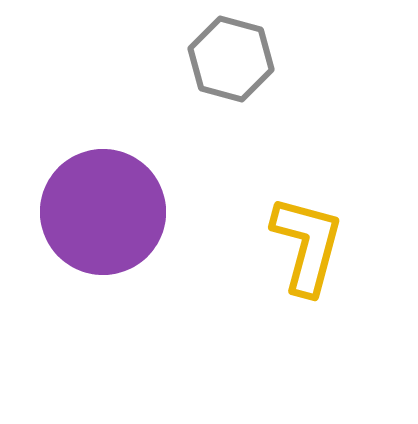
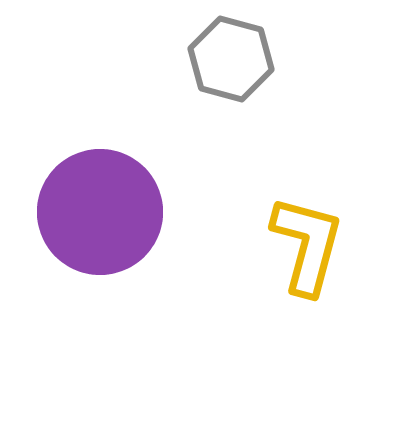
purple circle: moved 3 px left
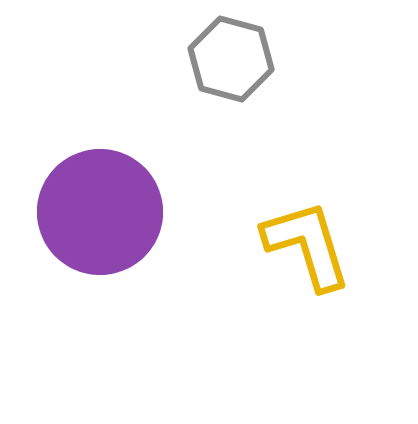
yellow L-shape: rotated 32 degrees counterclockwise
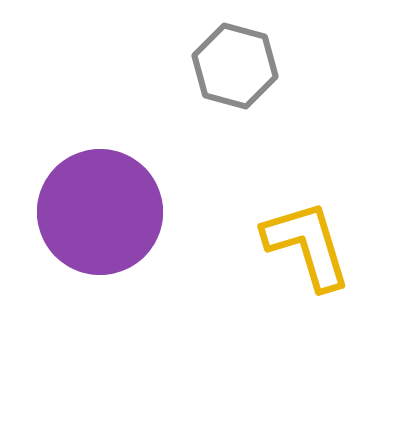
gray hexagon: moved 4 px right, 7 px down
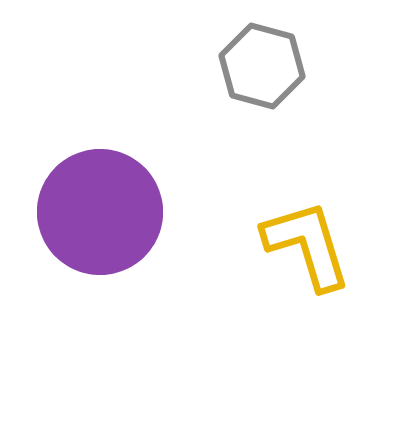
gray hexagon: moved 27 px right
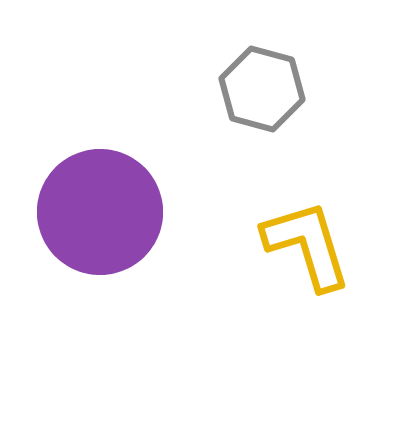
gray hexagon: moved 23 px down
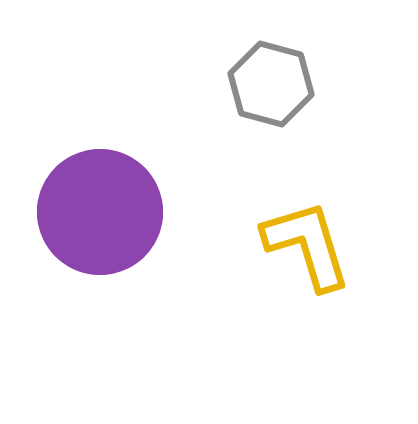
gray hexagon: moved 9 px right, 5 px up
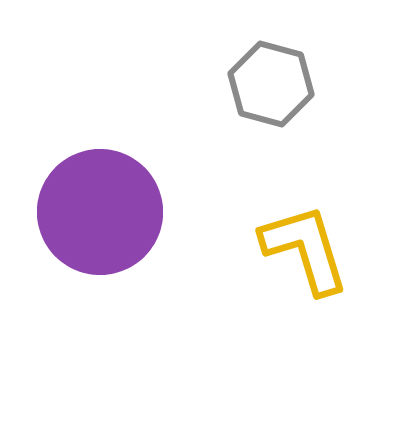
yellow L-shape: moved 2 px left, 4 px down
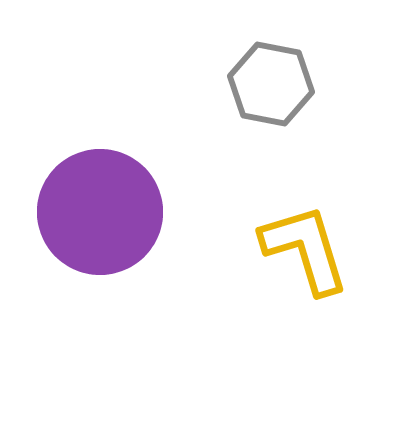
gray hexagon: rotated 4 degrees counterclockwise
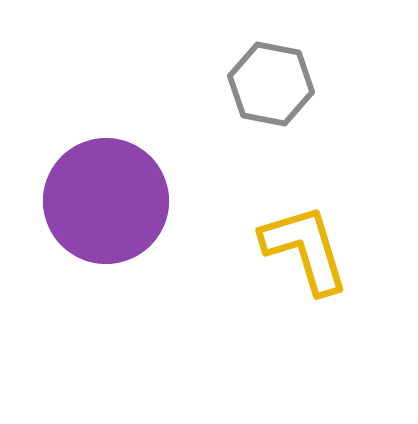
purple circle: moved 6 px right, 11 px up
